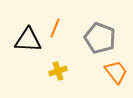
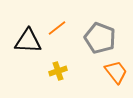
orange line: moved 2 px right; rotated 30 degrees clockwise
black triangle: moved 1 px down
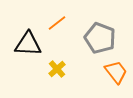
orange line: moved 5 px up
black triangle: moved 3 px down
yellow cross: moved 1 px left, 2 px up; rotated 24 degrees counterclockwise
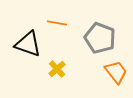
orange line: rotated 48 degrees clockwise
black triangle: rotated 16 degrees clockwise
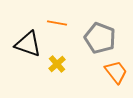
yellow cross: moved 5 px up
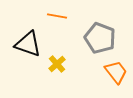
orange line: moved 7 px up
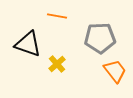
gray pentagon: rotated 24 degrees counterclockwise
orange trapezoid: moved 1 px left, 1 px up
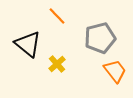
orange line: rotated 36 degrees clockwise
gray pentagon: rotated 12 degrees counterclockwise
black triangle: rotated 20 degrees clockwise
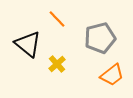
orange line: moved 3 px down
orange trapezoid: moved 3 px left, 4 px down; rotated 90 degrees clockwise
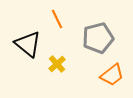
orange line: rotated 18 degrees clockwise
gray pentagon: moved 2 px left
